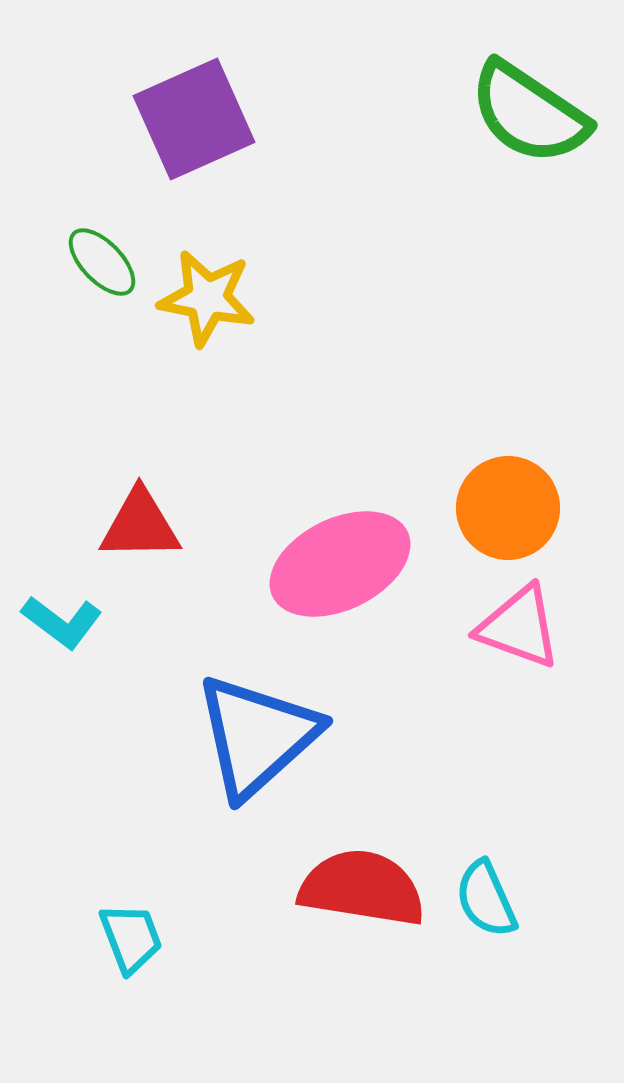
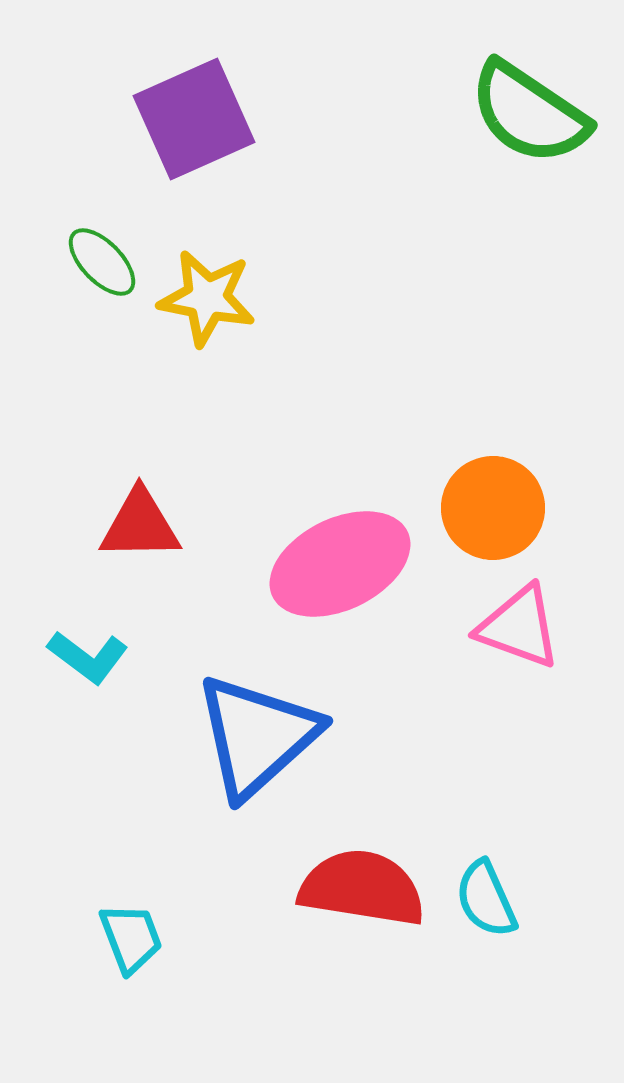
orange circle: moved 15 px left
cyan L-shape: moved 26 px right, 35 px down
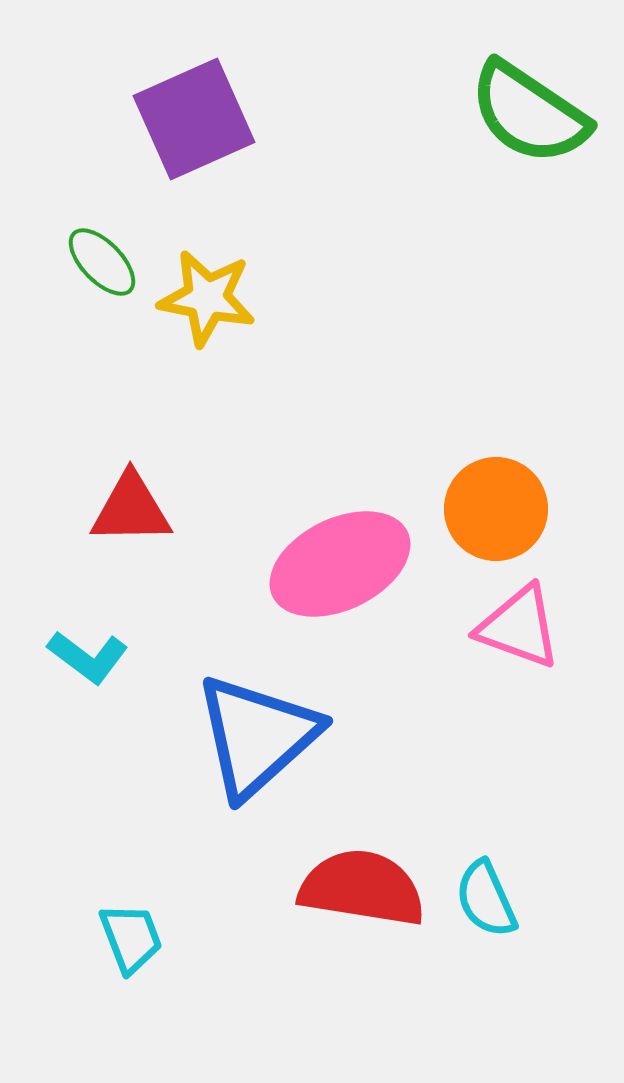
orange circle: moved 3 px right, 1 px down
red triangle: moved 9 px left, 16 px up
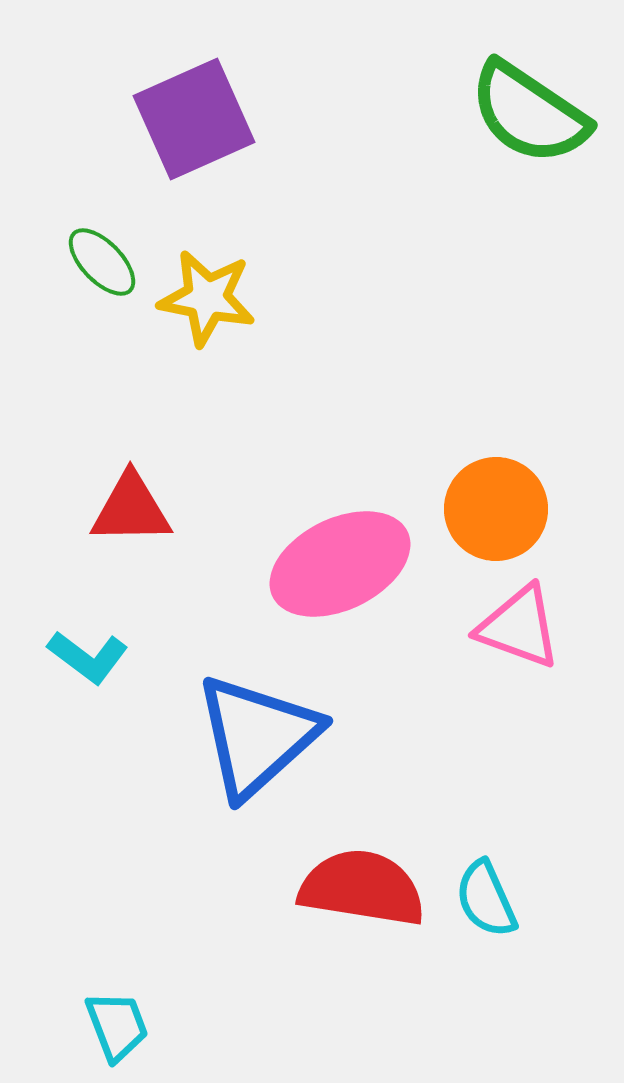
cyan trapezoid: moved 14 px left, 88 px down
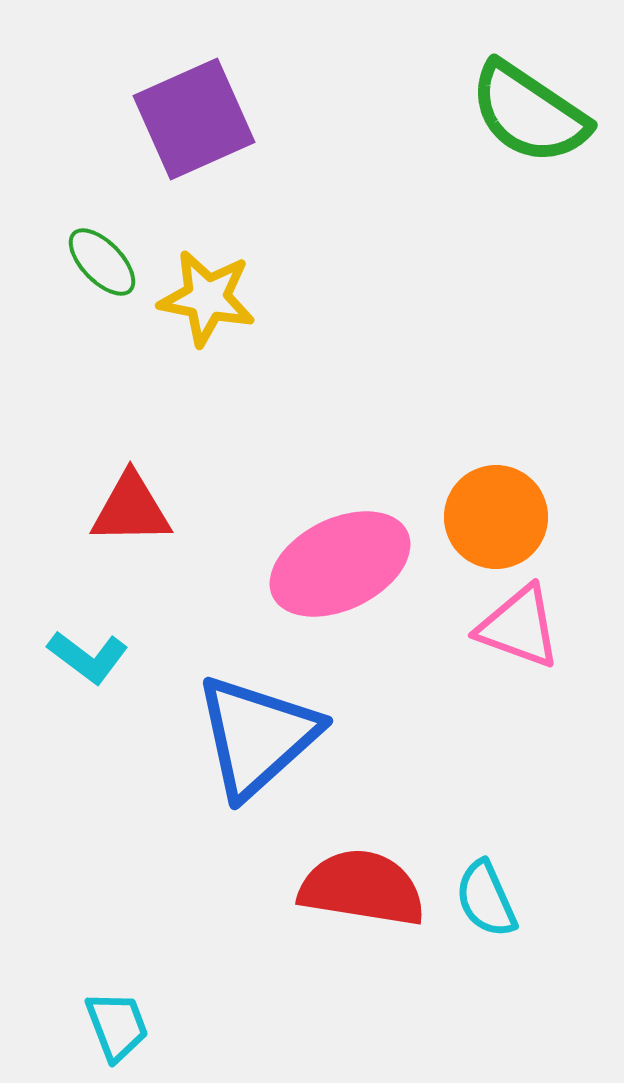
orange circle: moved 8 px down
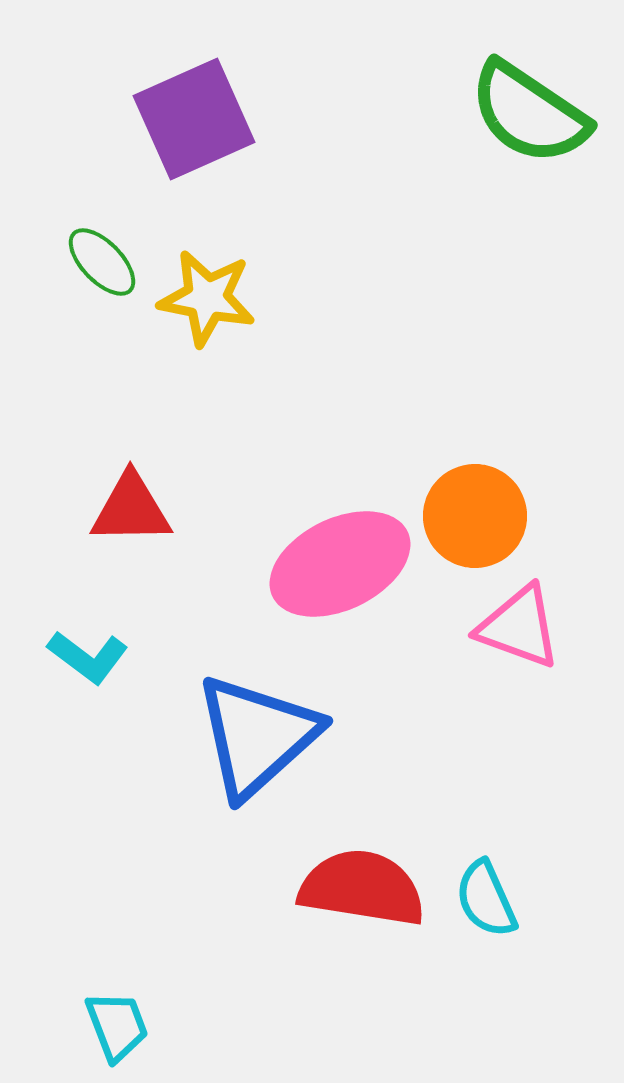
orange circle: moved 21 px left, 1 px up
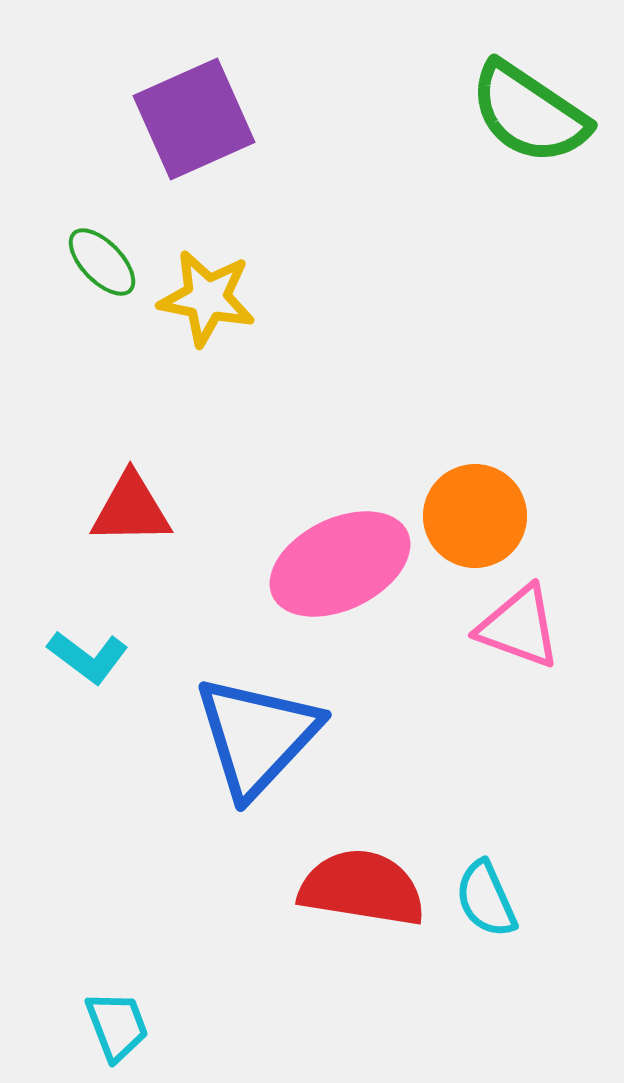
blue triangle: rotated 5 degrees counterclockwise
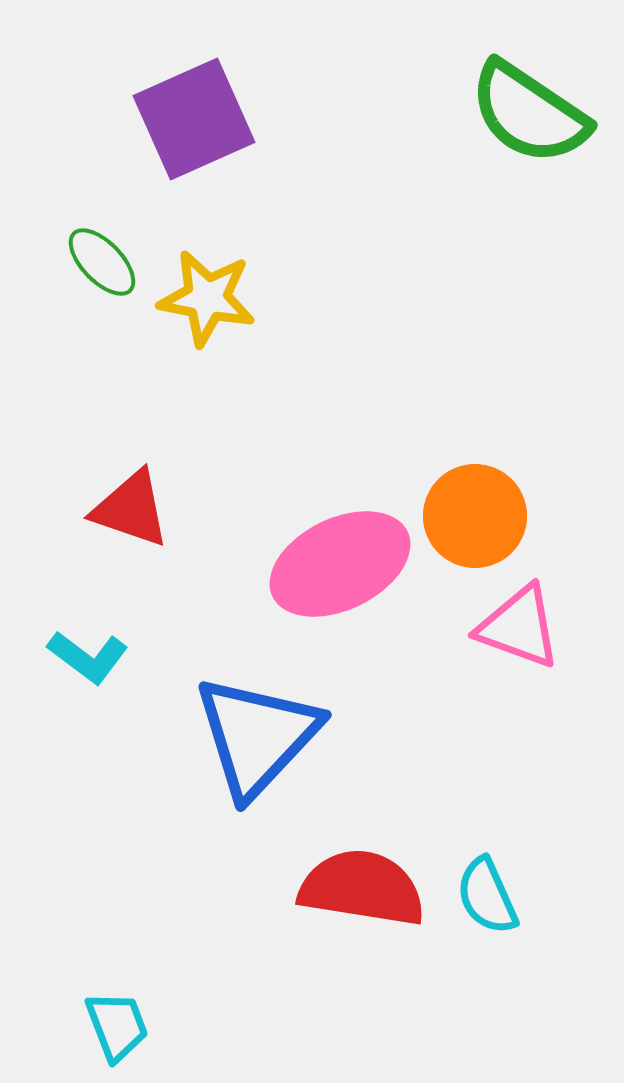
red triangle: rotated 20 degrees clockwise
cyan semicircle: moved 1 px right, 3 px up
